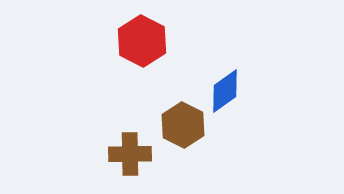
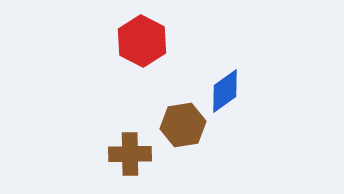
brown hexagon: rotated 24 degrees clockwise
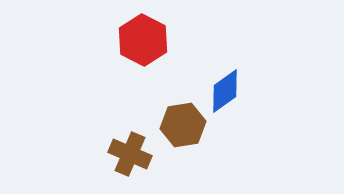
red hexagon: moved 1 px right, 1 px up
brown cross: rotated 24 degrees clockwise
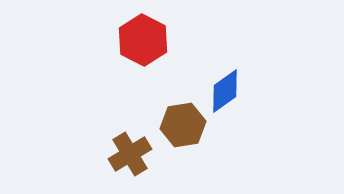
brown cross: rotated 36 degrees clockwise
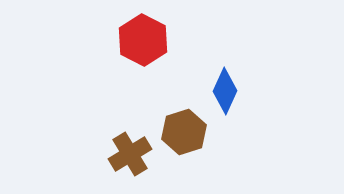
blue diamond: rotated 30 degrees counterclockwise
brown hexagon: moved 1 px right, 7 px down; rotated 9 degrees counterclockwise
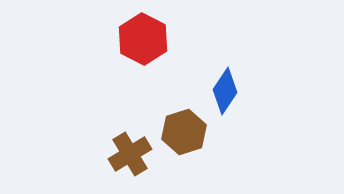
red hexagon: moved 1 px up
blue diamond: rotated 9 degrees clockwise
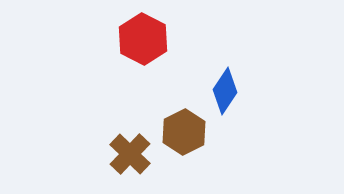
brown hexagon: rotated 9 degrees counterclockwise
brown cross: rotated 15 degrees counterclockwise
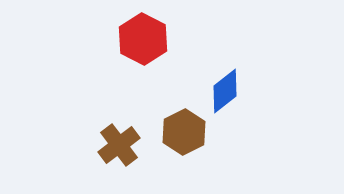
blue diamond: rotated 18 degrees clockwise
brown cross: moved 11 px left, 9 px up; rotated 9 degrees clockwise
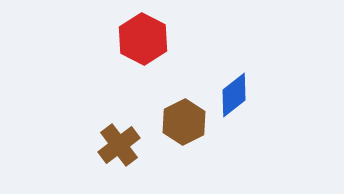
blue diamond: moved 9 px right, 4 px down
brown hexagon: moved 10 px up
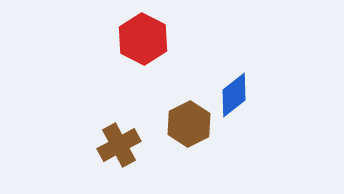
brown hexagon: moved 5 px right, 2 px down
brown cross: rotated 9 degrees clockwise
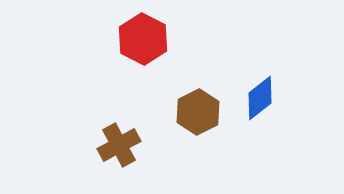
blue diamond: moved 26 px right, 3 px down
brown hexagon: moved 9 px right, 12 px up
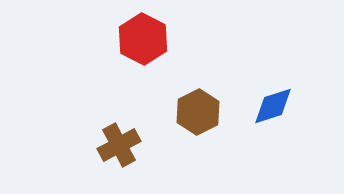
blue diamond: moved 13 px right, 8 px down; rotated 21 degrees clockwise
